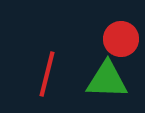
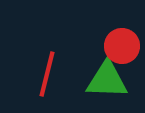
red circle: moved 1 px right, 7 px down
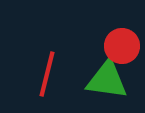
green triangle: rotated 6 degrees clockwise
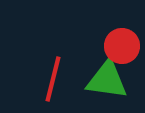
red line: moved 6 px right, 5 px down
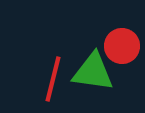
green triangle: moved 14 px left, 8 px up
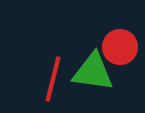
red circle: moved 2 px left, 1 px down
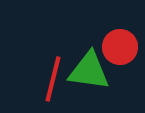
green triangle: moved 4 px left, 1 px up
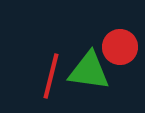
red line: moved 2 px left, 3 px up
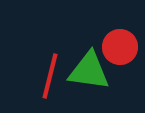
red line: moved 1 px left
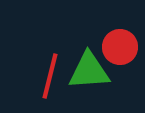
green triangle: rotated 12 degrees counterclockwise
